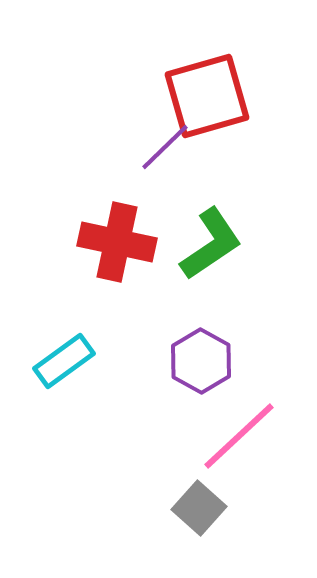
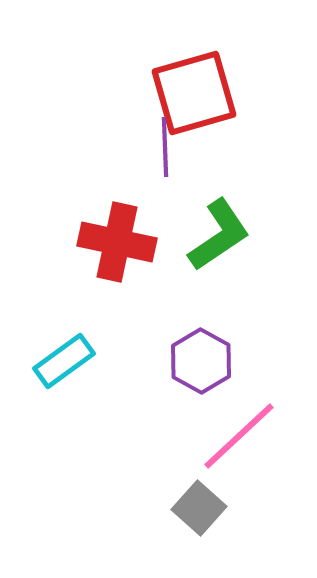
red square: moved 13 px left, 3 px up
purple line: rotated 48 degrees counterclockwise
green L-shape: moved 8 px right, 9 px up
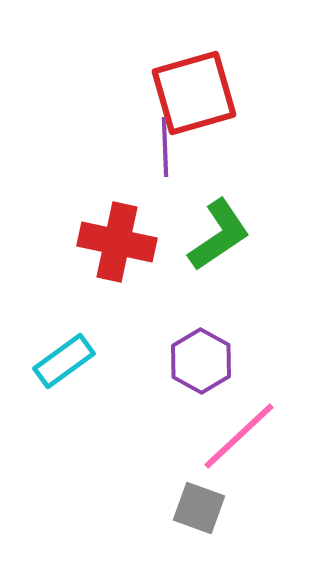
gray square: rotated 22 degrees counterclockwise
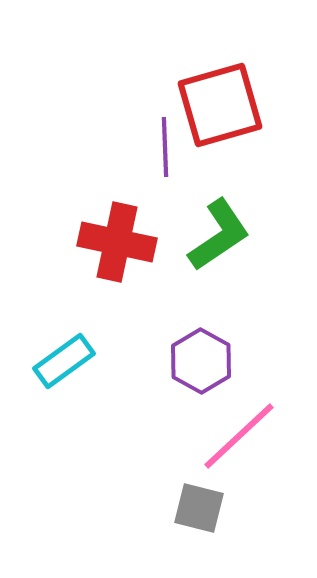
red square: moved 26 px right, 12 px down
gray square: rotated 6 degrees counterclockwise
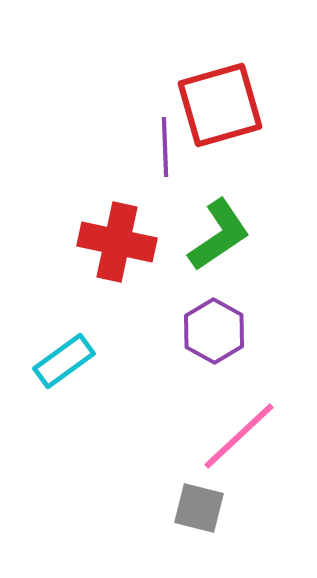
purple hexagon: moved 13 px right, 30 px up
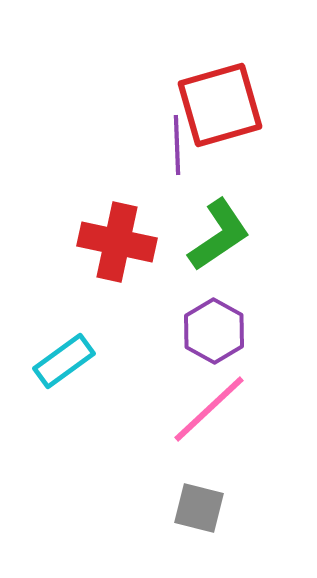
purple line: moved 12 px right, 2 px up
pink line: moved 30 px left, 27 px up
